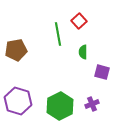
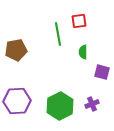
red square: rotated 35 degrees clockwise
purple hexagon: moved 1 px left; rotated 20 degrees counterclockwise
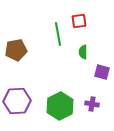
purple cross: rotated 32 degrees clockwise
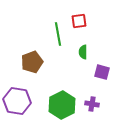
brown pentagon: moved 16 px right, 12 px down; rotated 10 degrees counterclockwise
purple hexagon: rotated 12 degrees clockwise
green hexagon: moved 2 px right, 1 px up
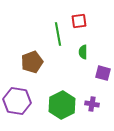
purple square: moved 1 px right, 1 px down
